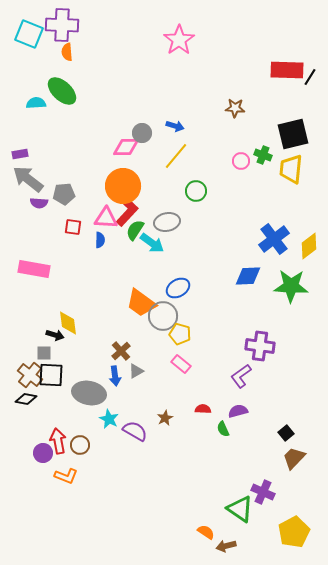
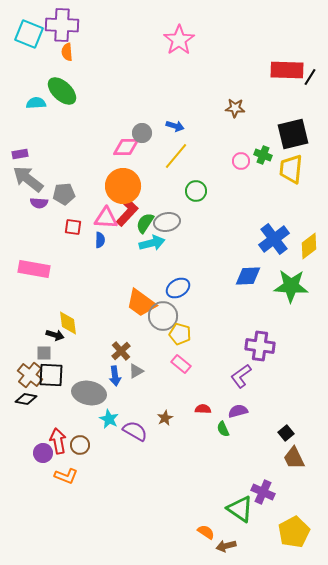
green semicircle at (135, 230): moved 10 px right, 7 px up
cyan arrow at (152, 243): rotated 50 degrees counterclockwise
brown trapezoid at (294, 458): rotated 70 degrees counterclockwise
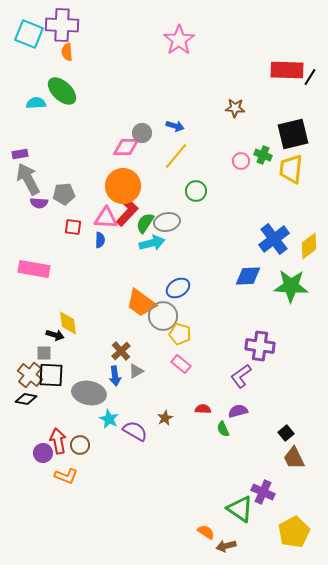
gray arrow at (28, 179): rotated 24 degrees clockwise
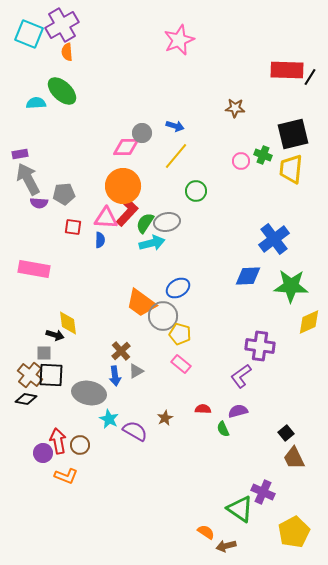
purple cross at (62, 25): rotated 32 degrees counterclockwise
pink star at (179, 40): rotated 12 degrees clockwise
yellow diamond at (309, 246): moved 76 px down; rotated 12 degrees clockwise
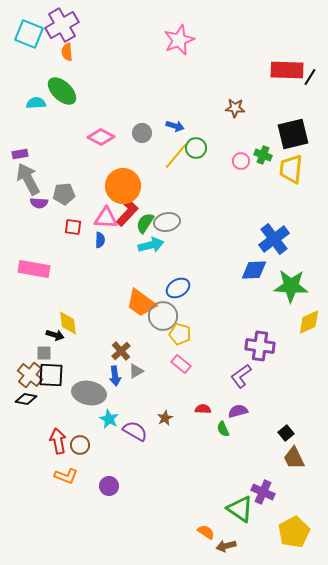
pink diamond at (126, 147): moved 25 px left, 10 px up; rotated 28 degrees clockwise
green circle at (196, 191): moved 43 px up
cyan arrow at (152, 243): moved 1 px left, 2 px down
blue diamond at (248, 276): moved 6 px right, 6 px up
purple circle at (43, 453): moved 66 px right, 33 px down
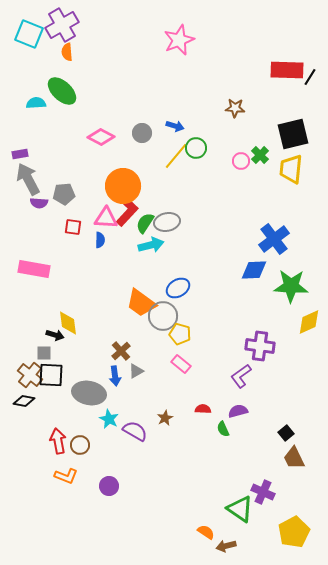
green cross at (263, 155): moved 3 px left; rotated 24 degrees clockwise
black diamond at (26, 399): moved 2 px left, 2 px down
